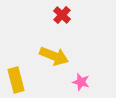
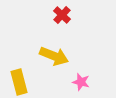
yellow rectangle: moved 3 px right, 2 px down
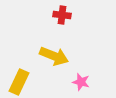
red cross: rotated 36 degrees counterclockwise
yellow rectangle: rotated 40 degrees clockwise
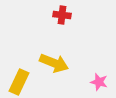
yellow arrow: moved 7 px down
pink star: moved 18 px right
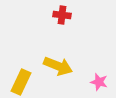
yellow arrow: moved 4 px right, 3 px down
yellow rectangle: moved 2 px right
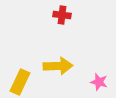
yellow arrow: rotated 24 degrees counterclockwise
yellow rectangle: moved 1 px left
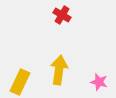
red cross: rotated 24 degrees clockwise
yellow arrow: moved 1 px right, 4 px down; rotated 80 degrees counterclockwise
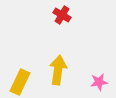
yellow arrow: moved 1 px left
pink star: rotated 24 degrees counterclockwise
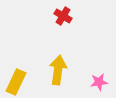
red cross: moved 1 px right, 1 px down
yellow rectangle: moved 4 px left
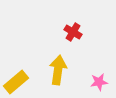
red cross: moved 10 px right, 16 px down
yellow rectangle: rotated 25 degrees clockwise
